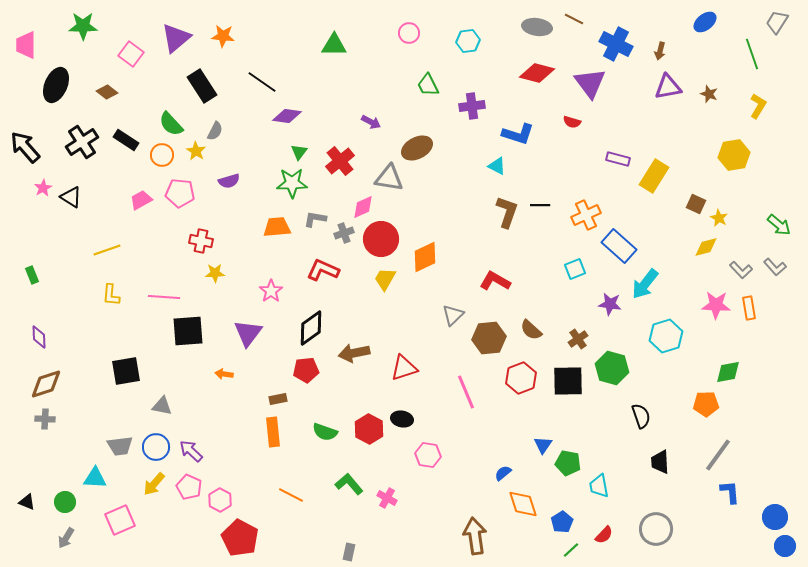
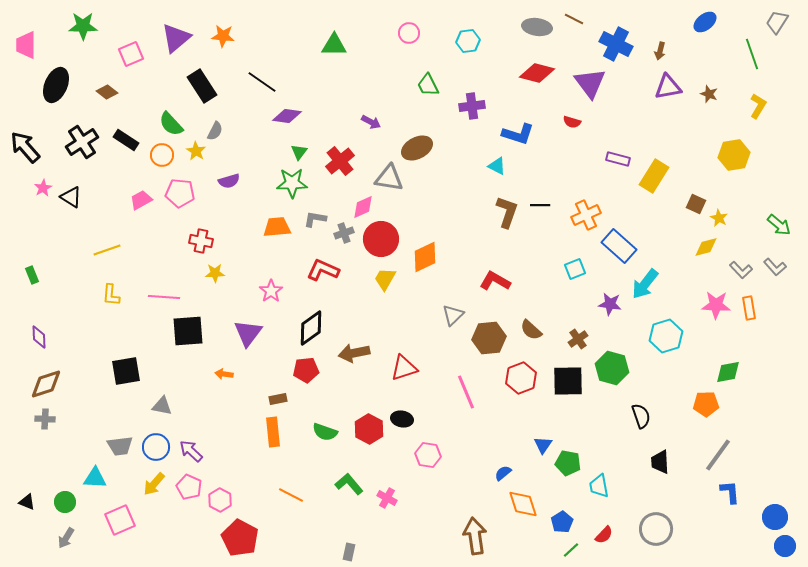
pink square at (131, 54): rotated 30 degrees clockwise
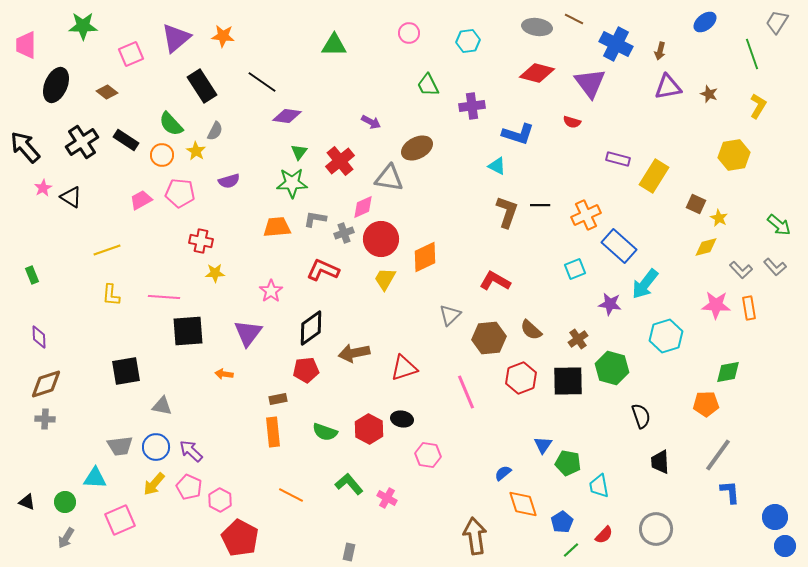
gray triangle at (453, 315): moved 3 px left
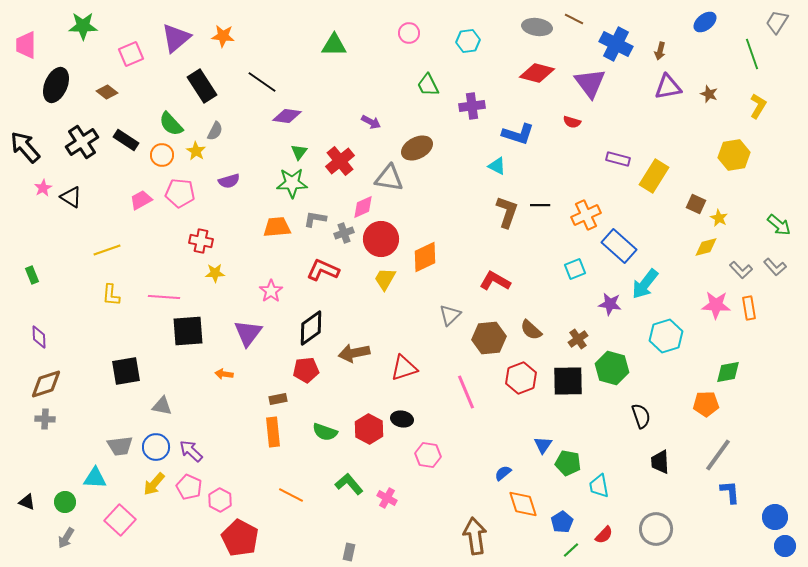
pink square at (120, 520): rotated 24 degrees counterclockwise
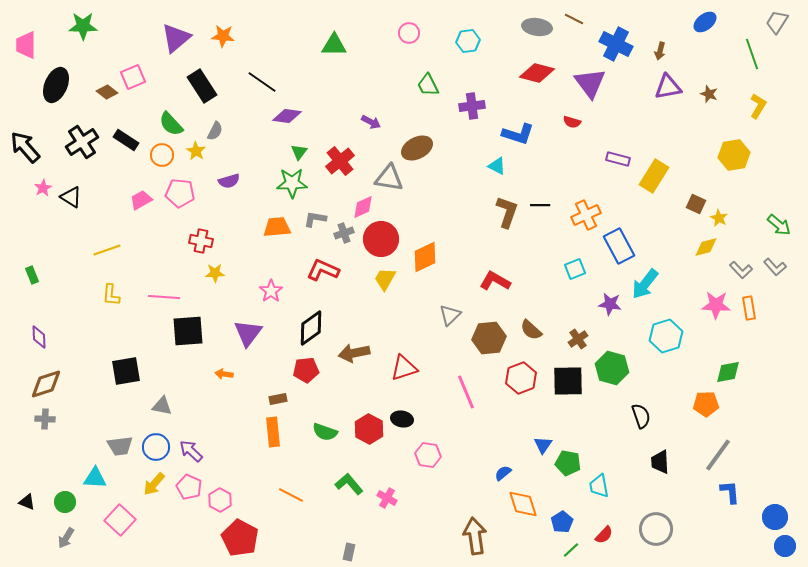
pink square at (131, 54): moved 2 px right, 23 px down
blue rectangle at (619, 246): rotated 20 degrees clockwise
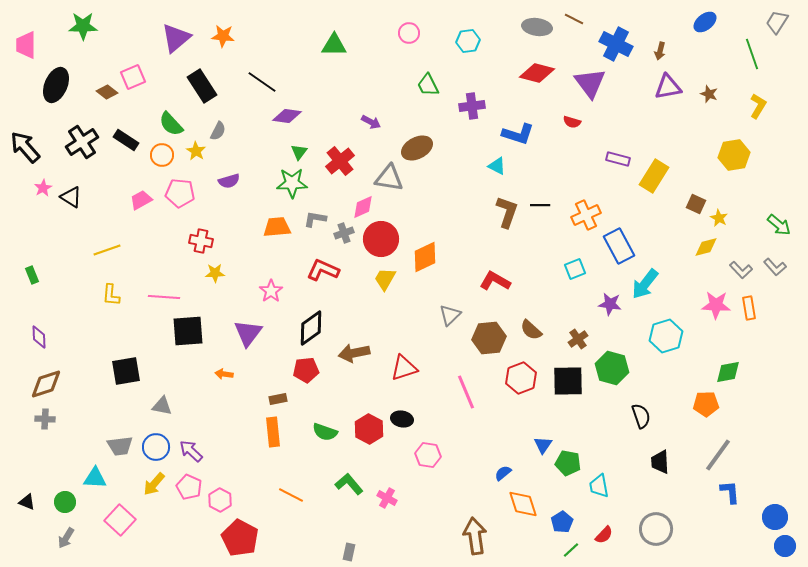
gray semicircle at (215, 131): moved 3 px right
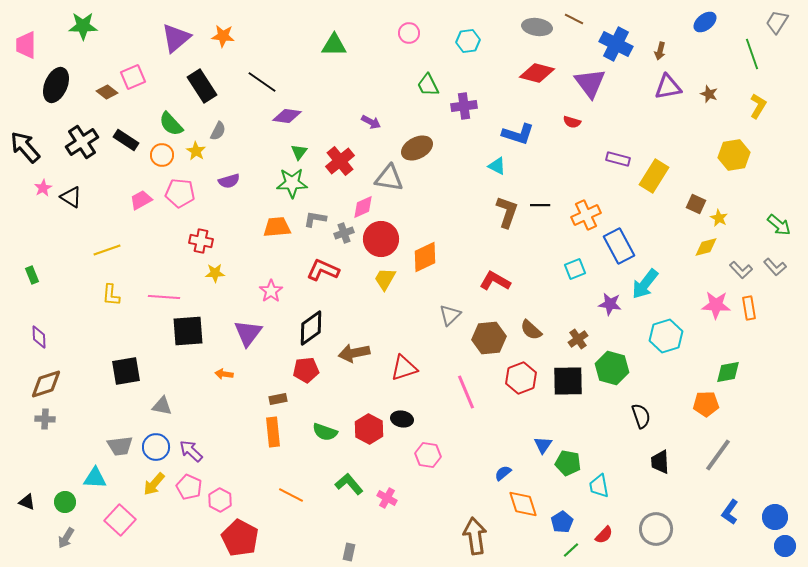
purple cross at (472, 106): moved 8 px left
blue L-shape at (730, 492): moved 20 px down; rotated 140 degrees counterclockwise
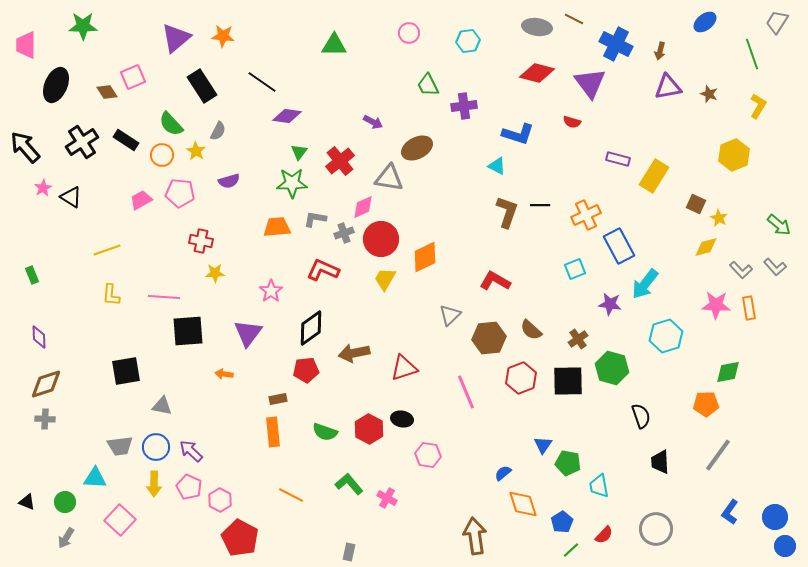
brown diamond at (107, 92): rotated 20 degrees clockwise
purple arrow at (371, 122): moved 2 px right
yellow hexagon at (734, 155): rotated 12 degrees counterclockwise
yellow arrow at (154, 484): rotated 40 degrees counterclockwise
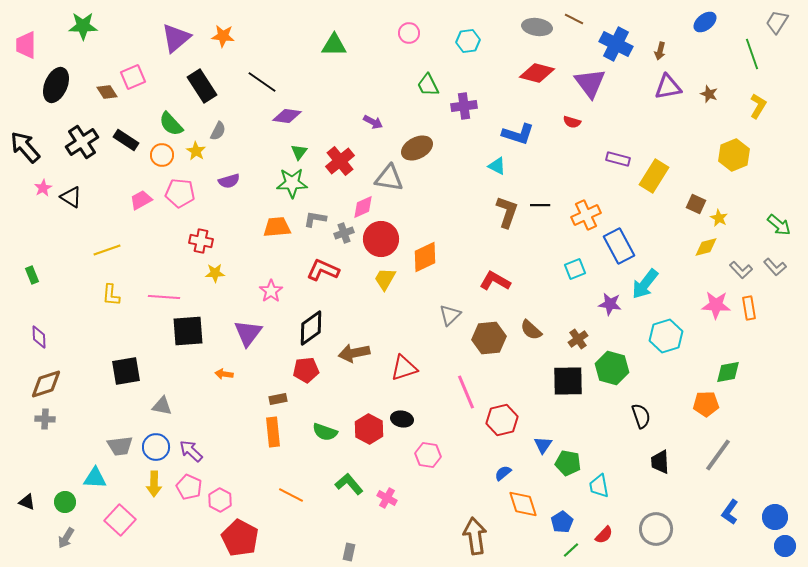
red hexagon at (521, 378): moved 19 px left, 42 px down; rotated 8 degrees clockwise
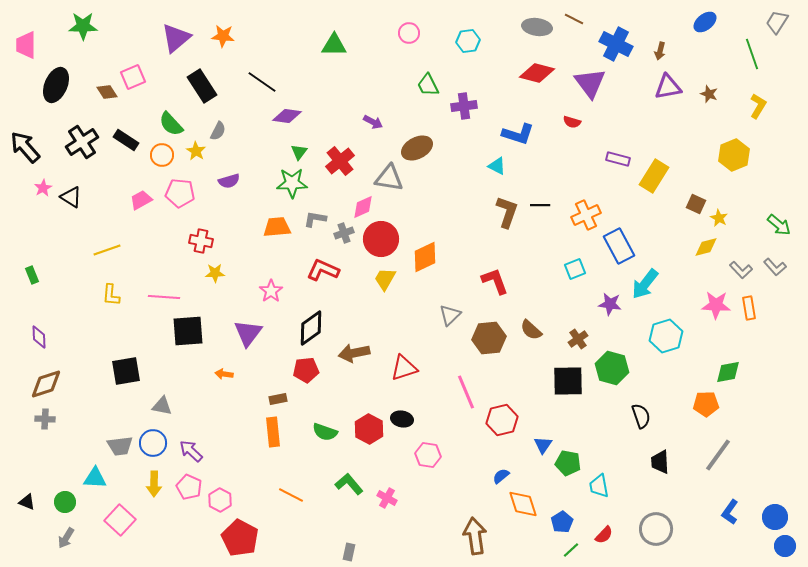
red L-shape at (495, 281): rotated 40 degrees clockwise
blue circle at (156, 447): moved 3 px left, 4 px up
blue semicircle at (503, 473): moved 2 px left, 3 px down
